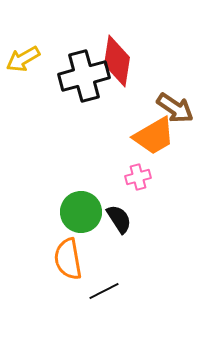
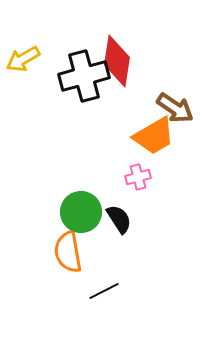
orange semicircle: moved 7 px up
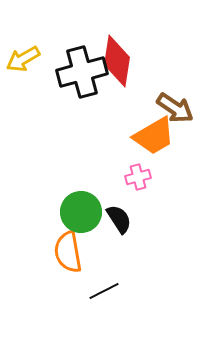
black cross: moved 2 px left, 4 px up
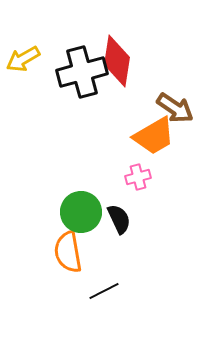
black semicircle: rotated 8 degrees clockwise
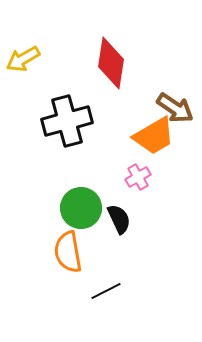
red diamond: moved 6 px left, 2 px down
black cross: moved 15 px left, 49 px down
pink cross: rotated 15 degrees counterclockwise
green circle: moved 4 px up
black line: moved 2 px right
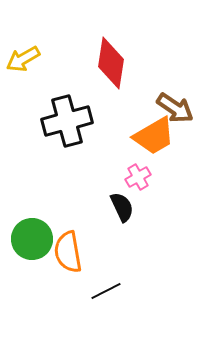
green circle: moved 49 px left, 31 px down
black semicircle: moved 3 px right, 12 px up
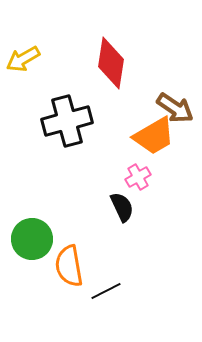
orange semicircle: moved 1 px right, 14 px down
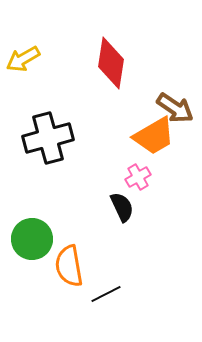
black cross: moved 19 px left, 17 px down
black line: moved 3 px down
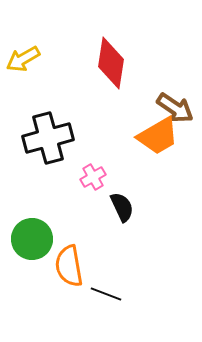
orange trapezoid: moved 4 px right
pink cross: moved 45 px left
black line: rotated 48 degrees clockwise
